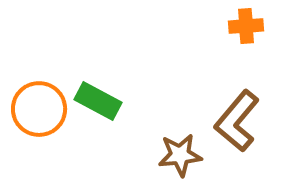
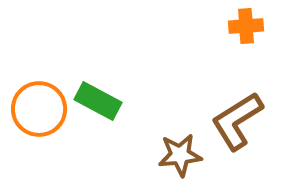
brown L-shape: rotated 18 degrees clockwise
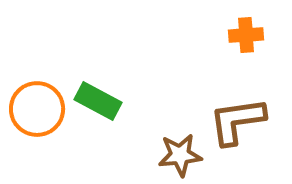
orange cross: moved 9 px down
orange circle: moved 2 px left
brown L-shape: rotated 24 degrees clockwise
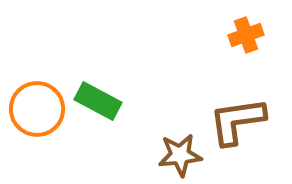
orange cross: rotated 16 degrees counterclockwise
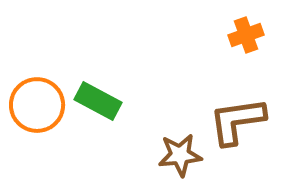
orange circle: moved 4 px up
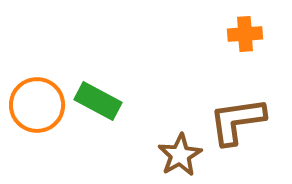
orange cross: moved 1 px left, 1 px up; rotated 16 degrees clockwise
brown star: rotated 24 degrees counterclockwise
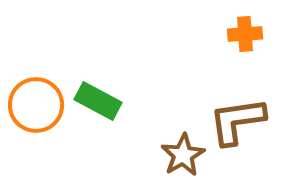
orange circle: moved 1 px left
brown star: moved 3 px right
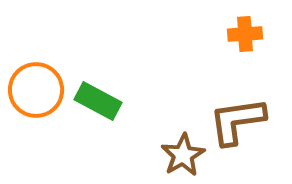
orange circle: moved 15 px up
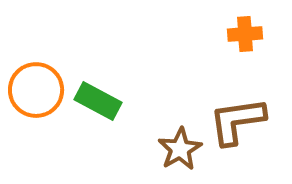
brown star: moved 3 px left, 6 px up
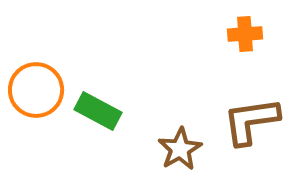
green rectangle: moved 10 px down
brown L-shape: moved 14 px right
